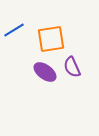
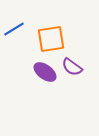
blue line: moved 1 px up
purple semicircle: rotated 30 degrees counterclockwise
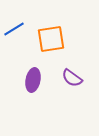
purple semicircle: moved 11 px down
purple ellipse: moved 12 px left, 8 px down; rotated 65 degrees clockwise
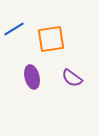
purple ellipse: moved 1 px left, 3 px up; rotated 25 degrees counterclockwise
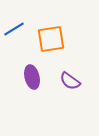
purple semicircle: moved 2 px left, 3 px down
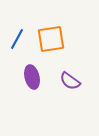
blue line: moved 3 px right, 10 px down; rotated 30 degrees counterclockwise
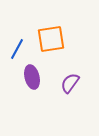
blue line: moved 10 px down
purple semicircle: moved 2 px down; rotated 90 degrees clockwise
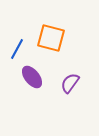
orange square: moved 1 px up; rotated 24 degrees clockwise
purple ellipse: rotated 25 degrees counterclockwise
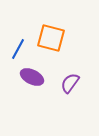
blue line: moved 1 px right
purple ellipse: rotated 25 degrees counterclockwise
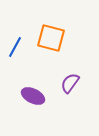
blue line: moved 3 px left, 2 px up
purple ellipse: moved 1 px right, 19 px down
